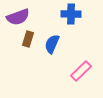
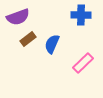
blue cross: moved 10 px right, 1 px down
brown rectangle: rotated 35 degrees clockwise
pink rectangle: moved 2 px right, 8 px up
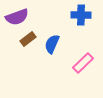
purple semicircle: moved 1 px left
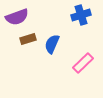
blue cross: rotated 18 degrees counterclockwise
brown rectangle: rotated 21 degrees clockwise
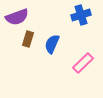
brown rectangle: rotated 56 degrees counterclockwise
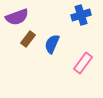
brown rectangle: rotated 21 degrees clockwise
pink rectangle: rotated 10 degrees counterclockwise
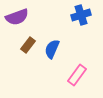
brown rectangle: moved 6 px down
blue semicircle: moved 5 px down
pink rectangle: moved 6 px left, 12 px down
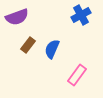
blue cross: rotated 12 degrees counterclockwise
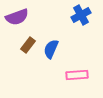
blue semicircle: moved 1 px left
pink rectangle: rotated 50 degrees clockwise
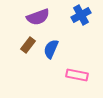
purple semicircle: moved 21 px right
pink rectangle: rotated 15 degrees clockwise
